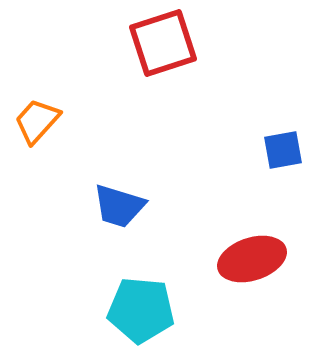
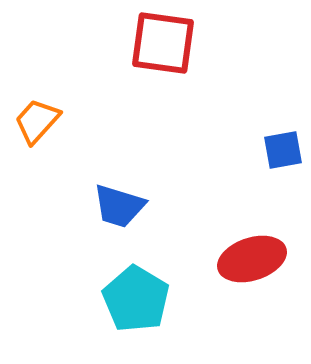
red square: rotated 26 degrees clockwise
cyan pentagon: moved 5 px left, 11 px up; rotated 26 degrees clockwise
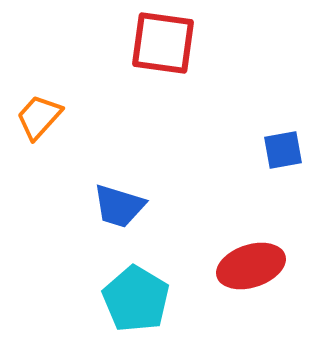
orange trapezoid: moved 2 px right, 4 px up
red ellipse: moved 1 px left, 7 px down
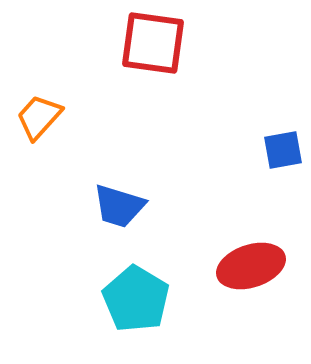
red square: moved 10 px left
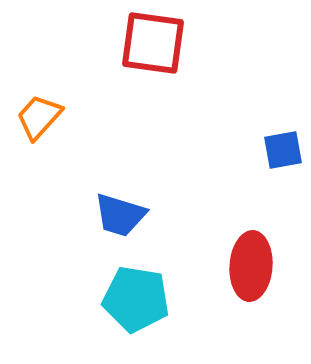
blue trapezoid: moved 1 px right, 9 px down
red ellipse: rotated 68 degrees counterclockwise
cyan pentagon: rotated 22 degrees counterclockwise
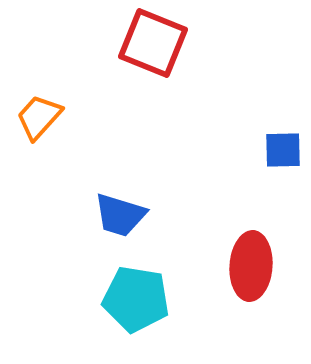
red square: rotated 14 degrees clockwise
blue square: rotated 9 degrees clockwise
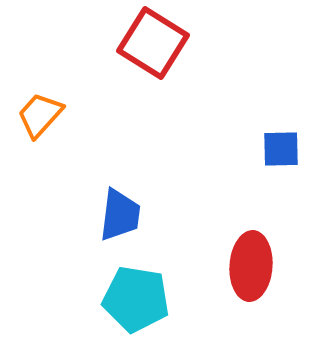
red square: rotated 10 degrees clockwise
orange trapezoid: moved 1 px right, 2 px up
blue square: moved 2 px left, 1 px up
blue trapezoid: rotated 100 degrees counterclockwise
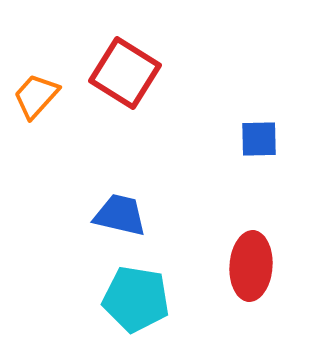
red square: moved 28 px left, 30 px down
orange trapezoid: moved 4 px left, 19 px up
blue square: moved 22 px left, 10 px up
blue trapezoid: rotated 84 degrees counterclockwise
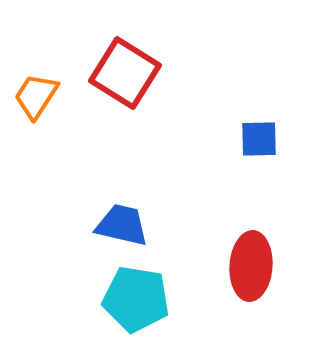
orange trapezoid: rotated 9 degrees counterclockwise
blue trapezoid: moved 2 px right, 10 px down
